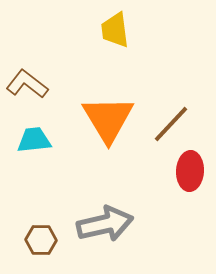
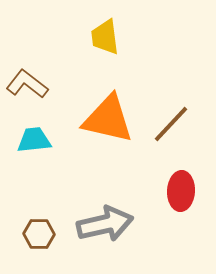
yellow trapezoid: moved 10 px left, 7 px down
orange triangle: rotated 46 degrees counterclockwise
red ellipse: moved 9 px left, 20 px down
brown hexagon: moved 2 px left, 6 px up
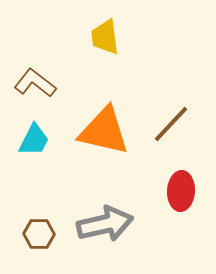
brown L-shape: moved 8 px right, 1 px up
orange triangle: moved 4 px left, 12 px down
cyan trapezoid: rotated 123 degrees clockwise
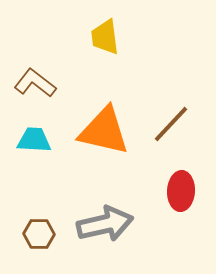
cyan trapezoid: rotated 114 degrees counterclockwise
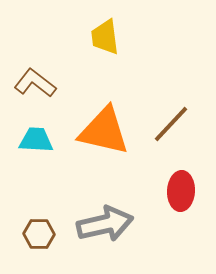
cyan trapezoid: moved 2 px right
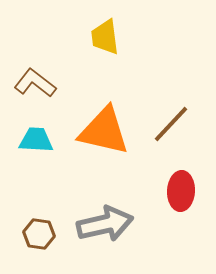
brown hexagon: rotated 8 degrees clockwise
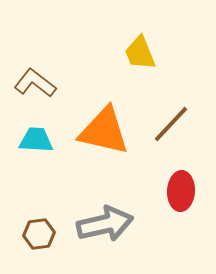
yellow trapezoid: moved 35 px right, 16 px down; rotated 15 degrees counterclockwise
brown hexagon: rotated 16 degrees counterclockwise
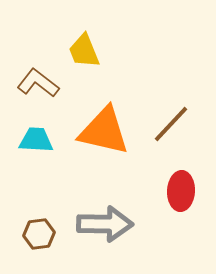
yellow trapezoid: moved 56 px left, 2 px up
brown L-shape: moved 3 px right
gray arrow: rotated 14 degrees clockwise
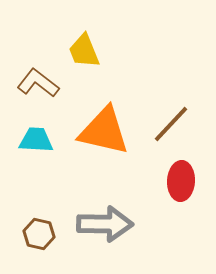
red ellipse: moved 10 px up
brown hexagon: rotated 20 degrees clockwise
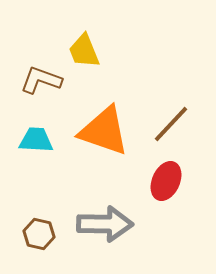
brown L-shape: moved 3 px right, 3 px up; rotated 18 degrees counterclockwise
orange triangle: rotated 6 degrees clockwise
red ellipse: moved 15 px left; rotated 21 degrees clockwise
